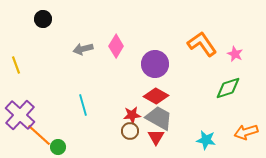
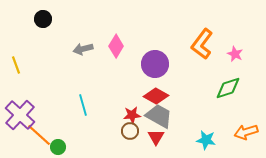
orange L-shape: rotated 108 degrees counterclockwise
gray trapezoid: moved 2 px up
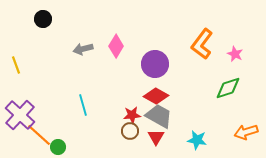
cyan star: moved 9 px left
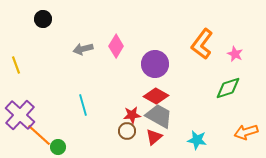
brown circle: moved 3 px left
red triangle: moved 2 px left; rotated 18 degrees clockwise
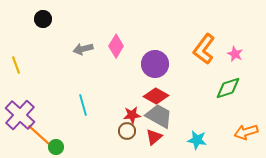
orange L-shape: moved 2 px right, 5 px down
green circle: moved 2 px left
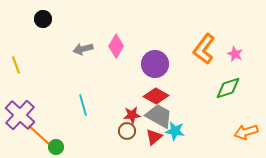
cyan star: moved 22 px left, 9 px up
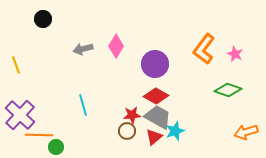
green diamond: moved 2 px down; rotated 36 degrees clockwise
gray trapezoid: moved 1 px left, 1 px down
cyan star: rotated 30 degrees counterclockwise
orange line: rotated 40 degrees counterclockwise
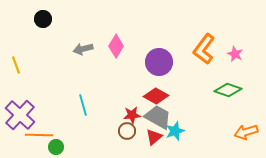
purple circle: moved 4 px right, 2 px up
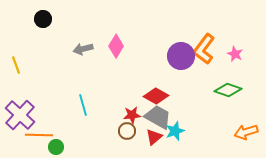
purple circle: moved 22 px right, 6 px up
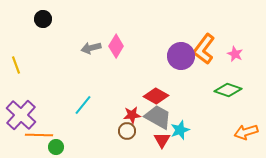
gray arrow: moved 8 px right, 1 px up
cyan line: rotated 55 degrees clockwise
purple cross: moved 1 px right
cyan star: moved 5 px right, 1 px up
red triangle: moved 8 px right, 3 px down; rotated 18 degrees counterclockwise
